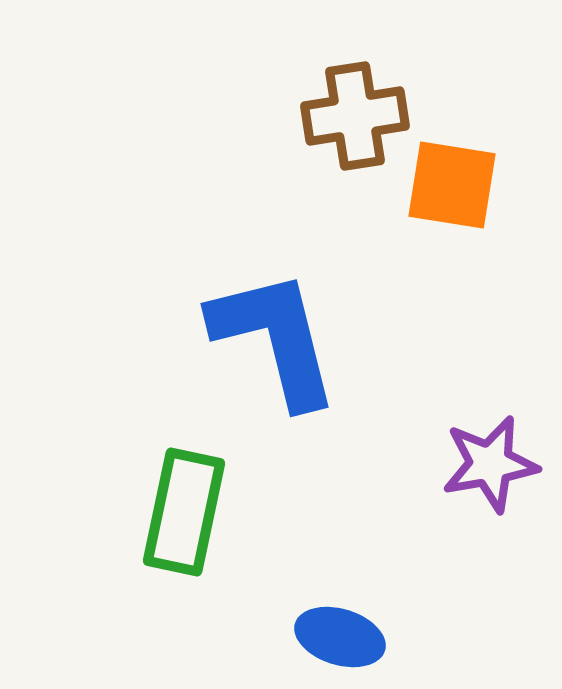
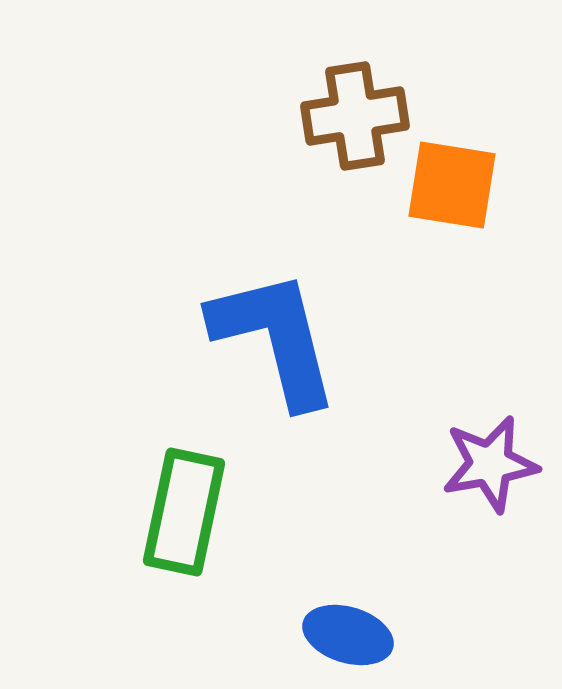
blue ellipse: moved 8 px right, 2 px up
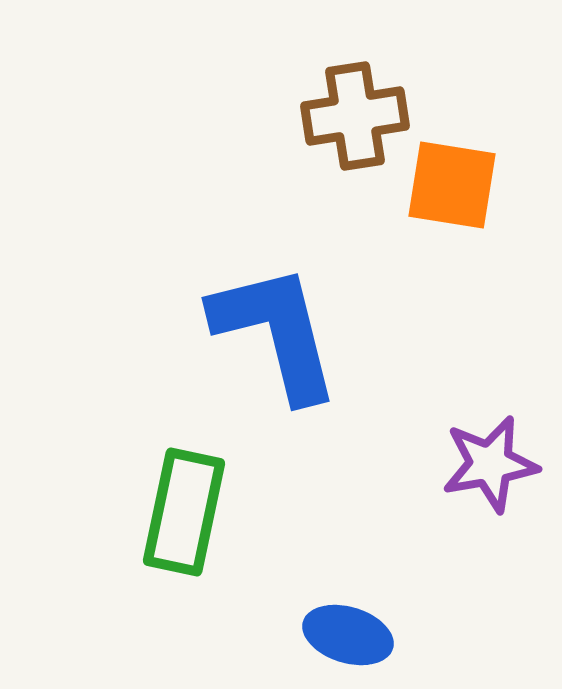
blue L-shape: moved 1 px right, 6 px up
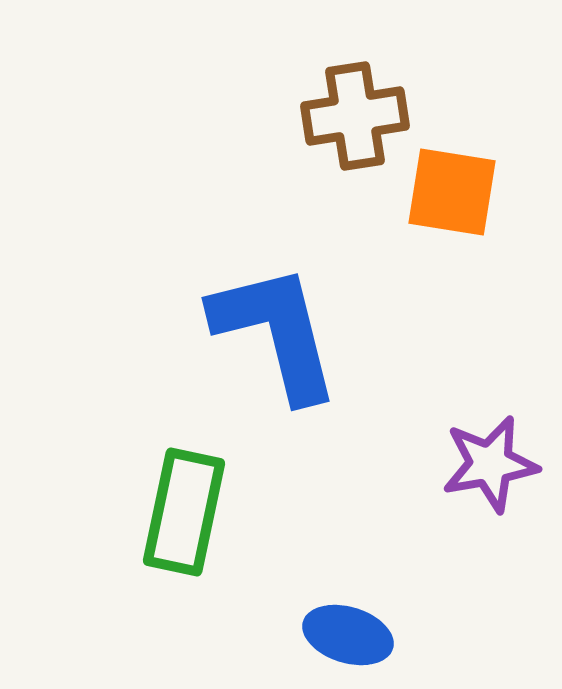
orange square: moved 7 px down
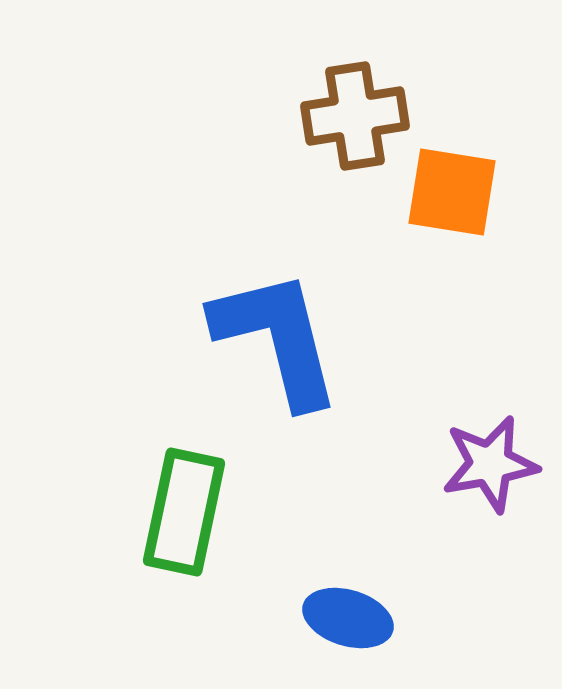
blue L-shape: moved 1 px right, 6 px down
blue ellipse: moved 17 px up
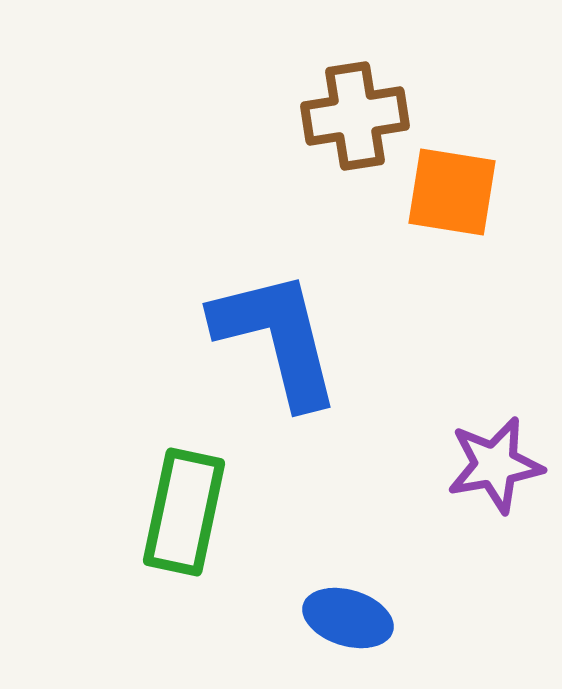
purple star: moved 5 px right, 1 px down
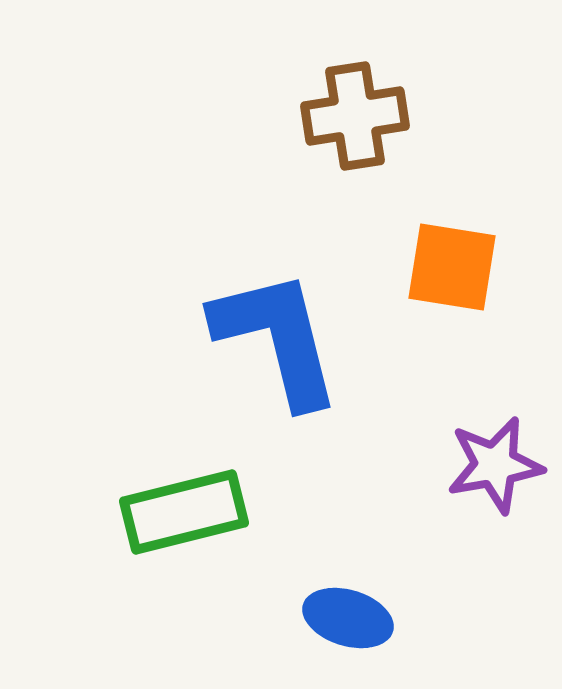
orange square: moved 75 px down
green rectangle: rotated 64 degrees clockwise
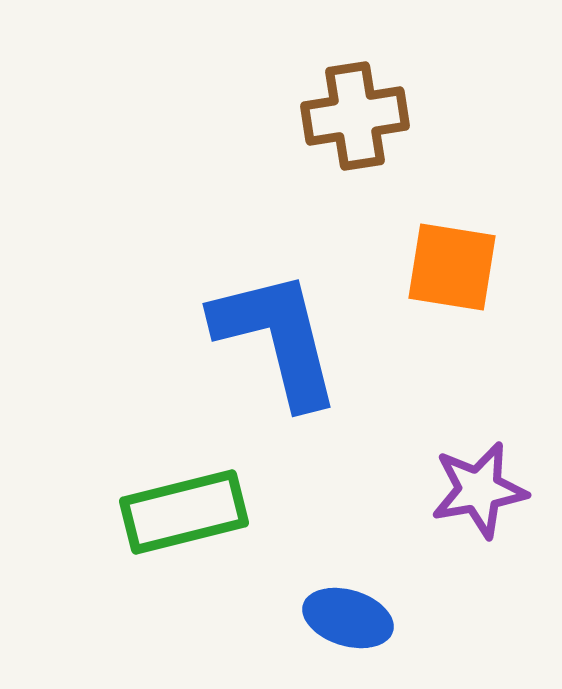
purple star: moved 16 px left, 25 px down
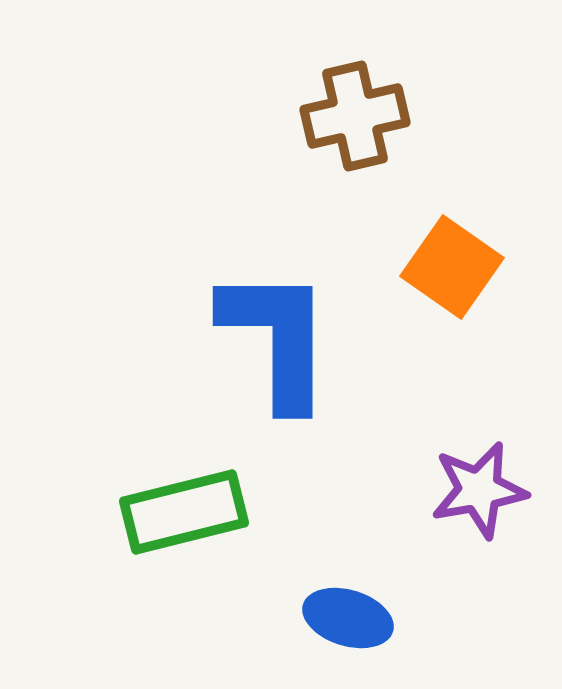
brown cross: rotated 4 degrees counterclockwise
orange square: rotated 26 degrees clockwise
blue L-shape: rotated 14 degrees clockwise
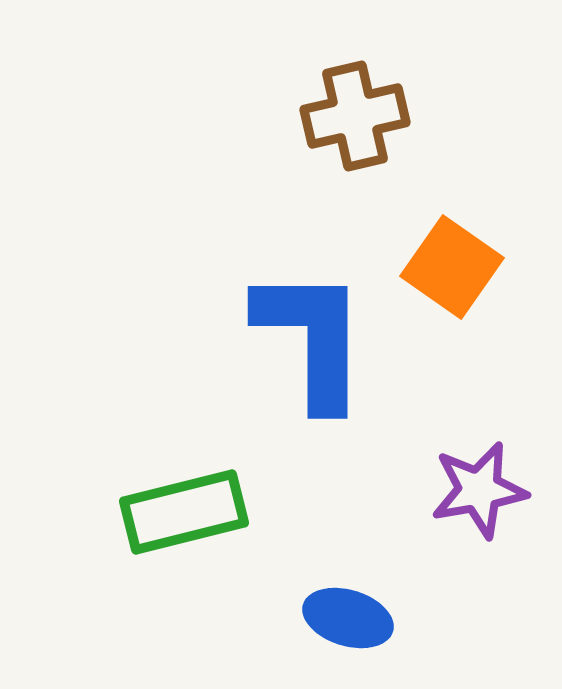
blue L-shape: moved 35 px right
